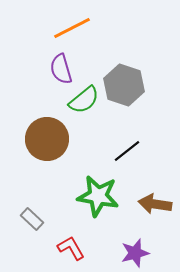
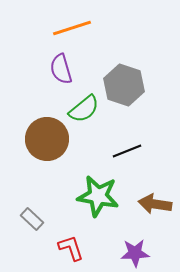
orange line: rotated 9 degrees clockwise
green semicircle: moved 9 px down
black line: rotated 16 degrees clockwise
red L-shape: rotated 12 degrees clockwise
purple star: rotated 12 degrees clockwise
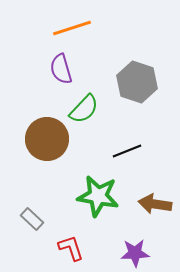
gray hexagon: moved 13 px right, 3 px up
green semicircle: rotated 8 degrees counterclockwise
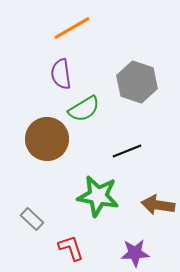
orange line: rotated 12 degrees counterclockwise
purple semicircle: moved 5 px down; rotated 8 degrees clockwise
green semicircle: rotated 16 degrees clockwise
brown arrow: moved 3 px right, 1 px down
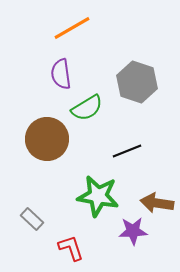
green semicircle: moved 3 px right, 1 px up
brown arrow: moved 1 px left, 2 px up
purple star: moved 2 px left, 22 px up
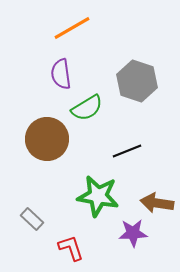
gray hexagon: moved 1 px up
purple star: moved 2 px down
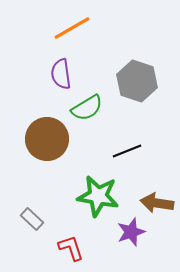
purple star: moved 2 px left, 1 px up; rotated 16 degrees counterclockwise
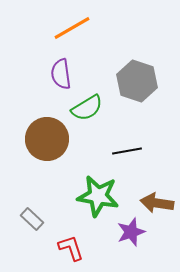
black line: rotated 12 degrees clockwise
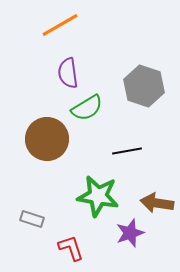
orange line: moved 12 px left, 3 px up
purple semicircle: moved 7 px right, 1 px up
gray hexagon: moved 7 px right, 5 px down
gray rectangle: rotated 25 degrees counterclockwise
purple star: moved 1 px left, 1 px down
